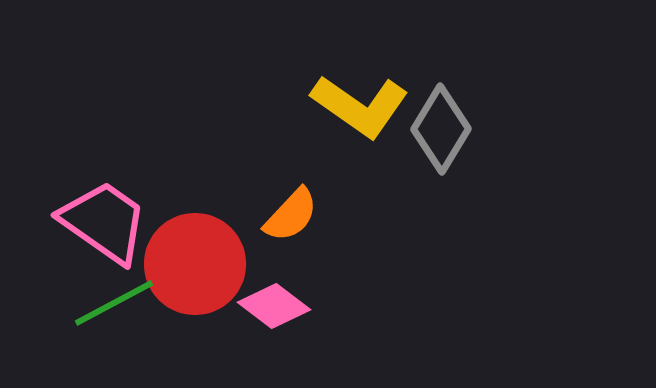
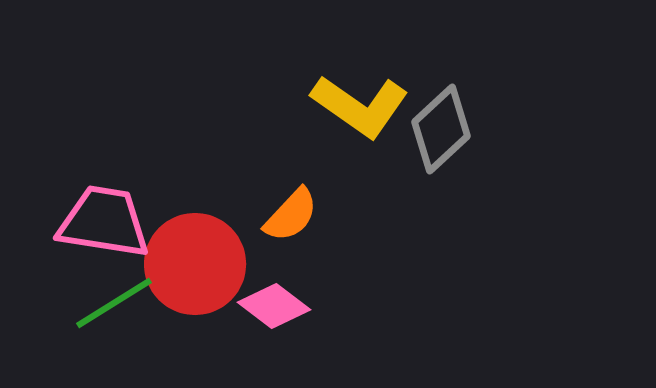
gray diamond: rotated 16 degrees clockwise
pink trapezoid: rotated 26 degrees counterclockwise
green line: rotated 4 degrees counterclockwise
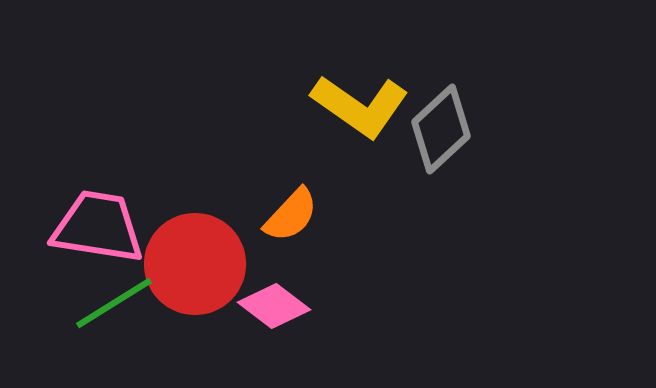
pink trapezoid: moved 6 px left, 5 px down
